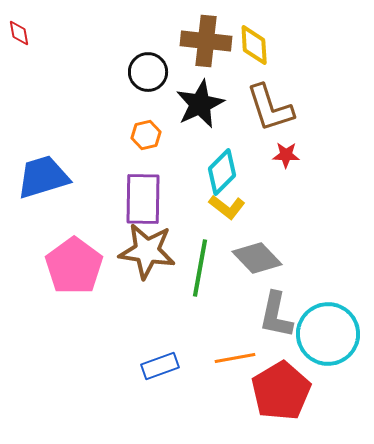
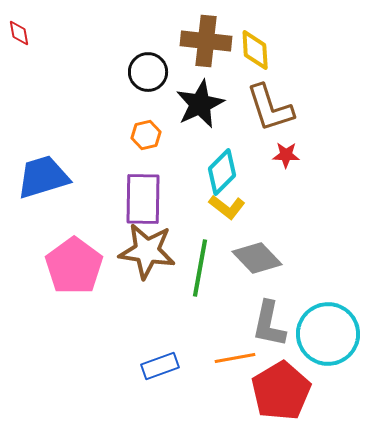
yellow diamond: moved 1 px right, 5 px down
gray L-shape: moved 7 px left, 9 px down
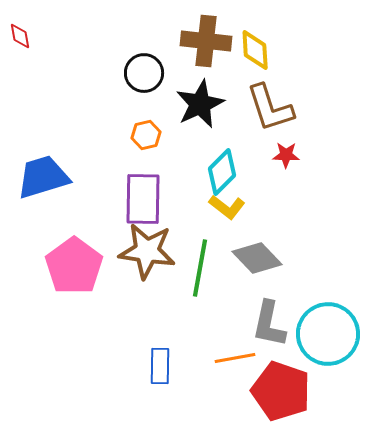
red diamond: moved 1 px right, 3 px down
black circle: moved 4 px left, 1 px down
blue rectangle: rotated 69 degrees counterclockwise
red pentagon: rotated 22 degrees counterclockwise
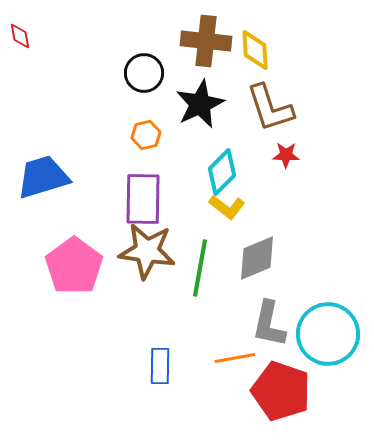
gray diamond: rotated 69 degrees counterclockwise
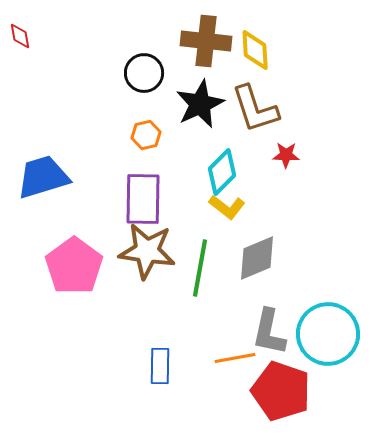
brown L-shape: moved 15 px left, 1 px down
gray L-shape: moved 8 px down
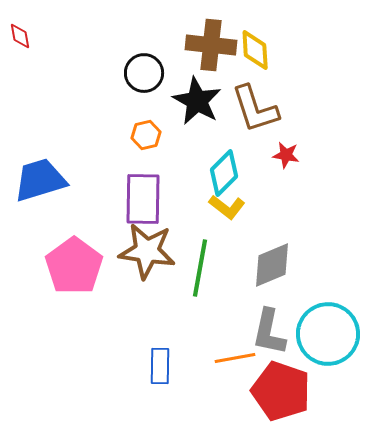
brown cross: moved 5 px right, 4 px down
black star: moved 3 px left, 3 px up; rotated 18 degrees counterclockwise
red star: rotated 8 degrees clockwise
cyan diamond: moved 2 px right, 1 px down
blue trapezoid: moved 3 px left, 3 px down
gray diamond: moved 15 px right, 7 px down
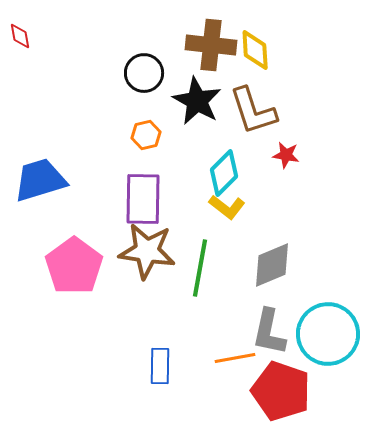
brown L-shape: moved 2 px left, 2 px down
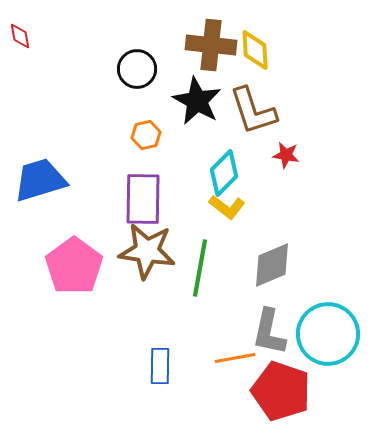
black circle: moved 7 px left, 4 px up
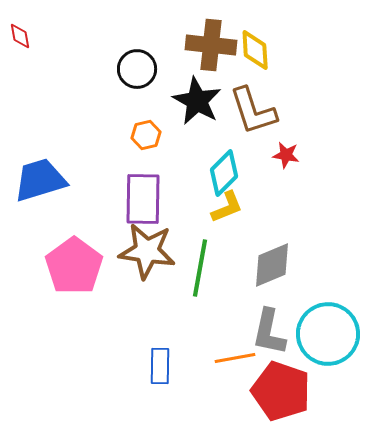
yellow L-shape: rotated 60 degrees counterclockwise
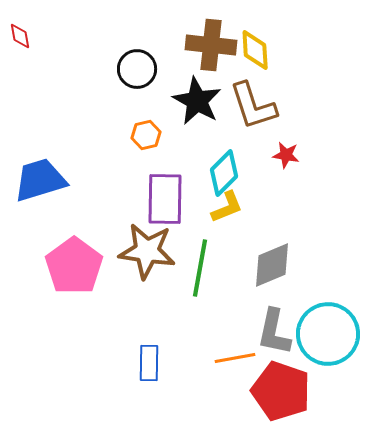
brown L-shape: moved 5 px up
purple rectangle: moved 22 px right
gray L-shape: moved 5 px right
blue rectangle: moved 11 px left, 3 px up
